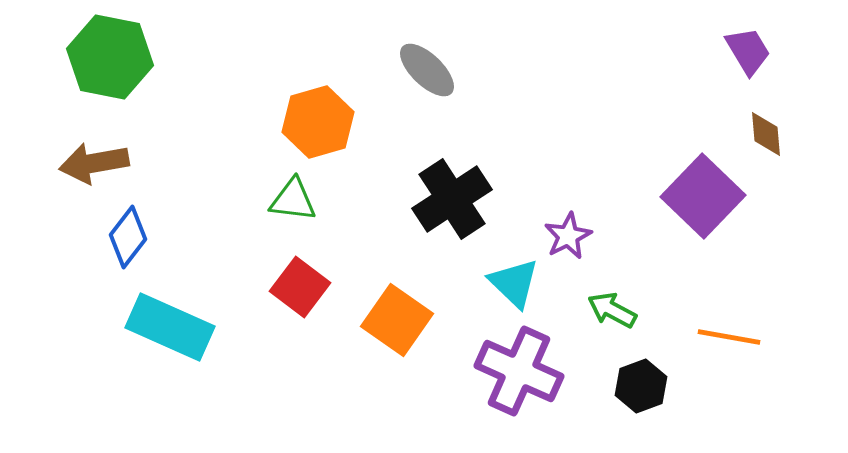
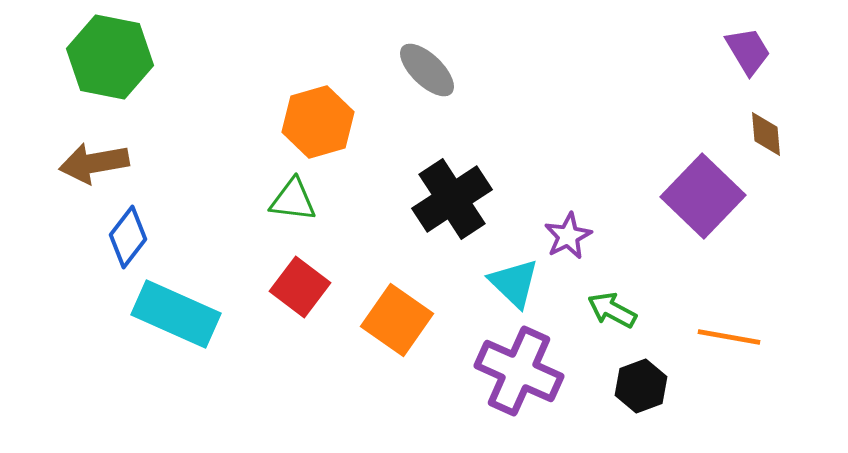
cyan rectangle: moved 6 px right, 13 px up
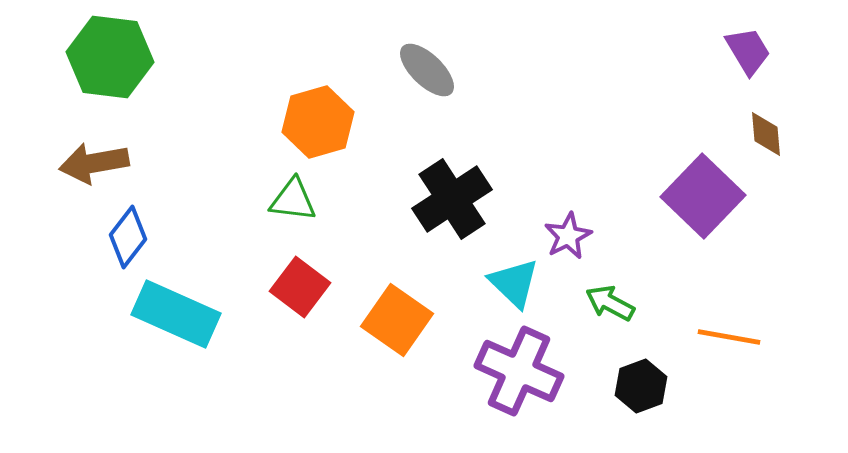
green hexagon: rotated 4 degrees counterclockwise
green arrow: moved 2 px left, 7 px up
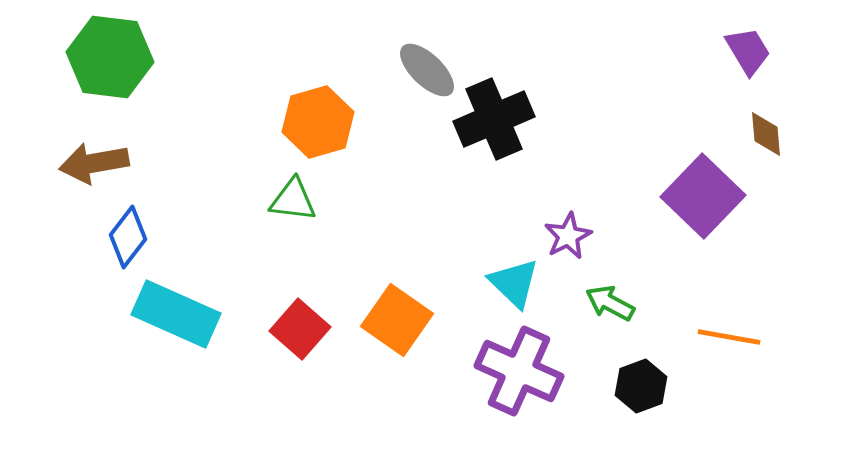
black cross: moved 42 px right, 80 px up; rotated 10 degrees clockwise
red square: moved 42 px down; rotated 4 degrees clockwise
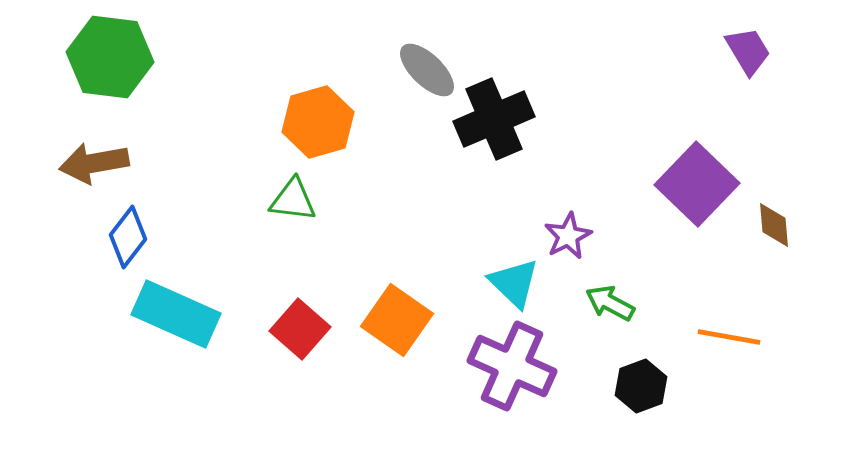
brown diamond: moved 8 px right, 91 px down
purple square: moved 6 px left, 12 px up
purple cross: moved 7 px left, 5 px up
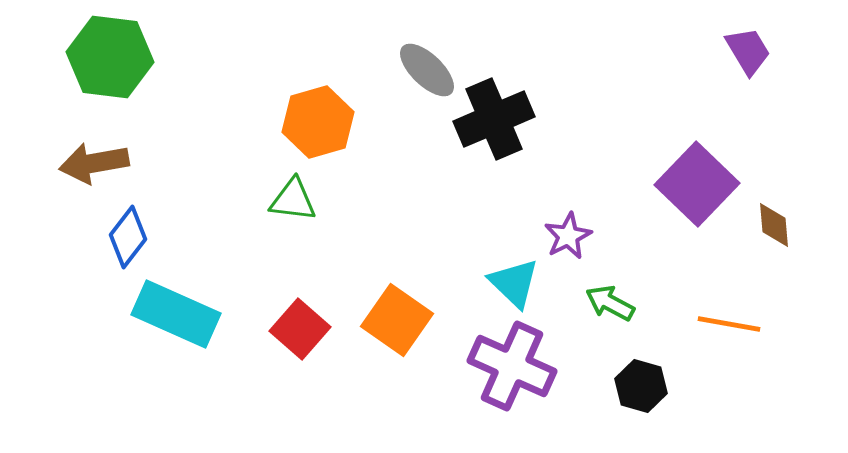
orange line: moved 13 px up
black hexagon: rotated 24 degrees counterclockwise
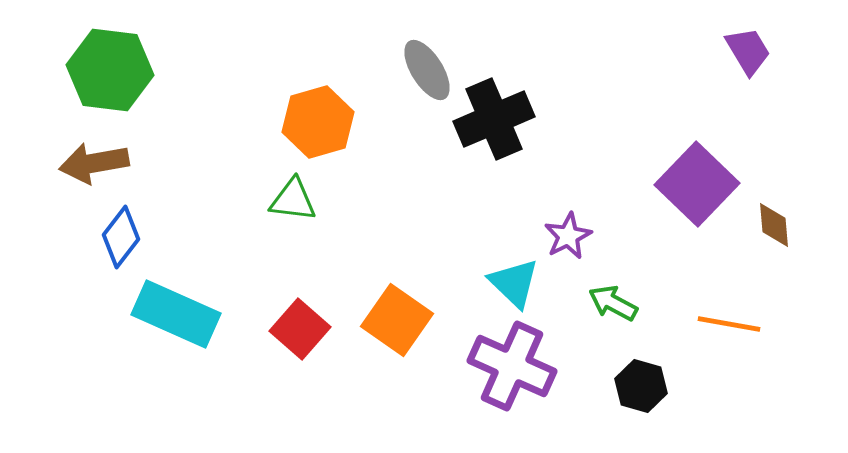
green hexagon: moved 13 px down
gray ellipse: rotated 14 degrees clockwise
blue diamond: moved 7 px left
green arrow: moved 3 px right
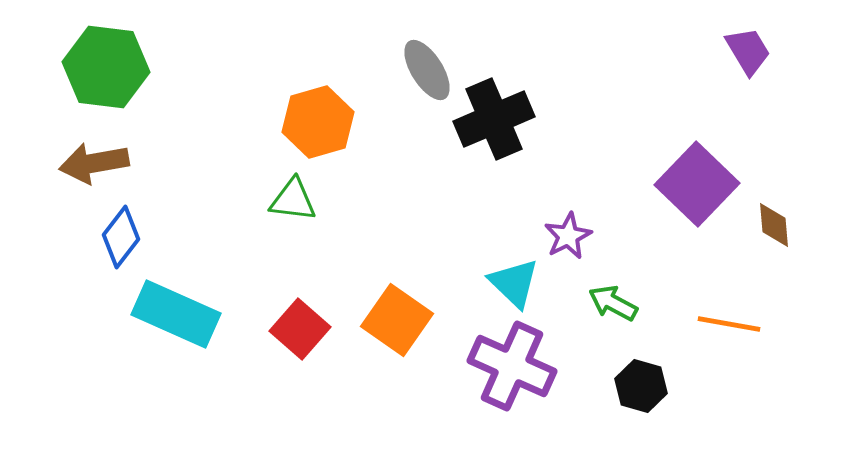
green hexagon: moved 4 px left, 3 px up
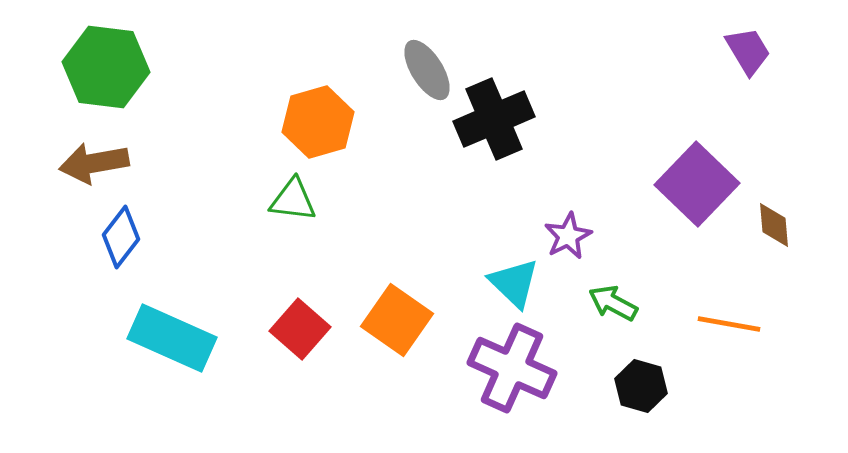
cyan rectangle: moved 4 px left, 24 px down
purple cross: moved 2 px down
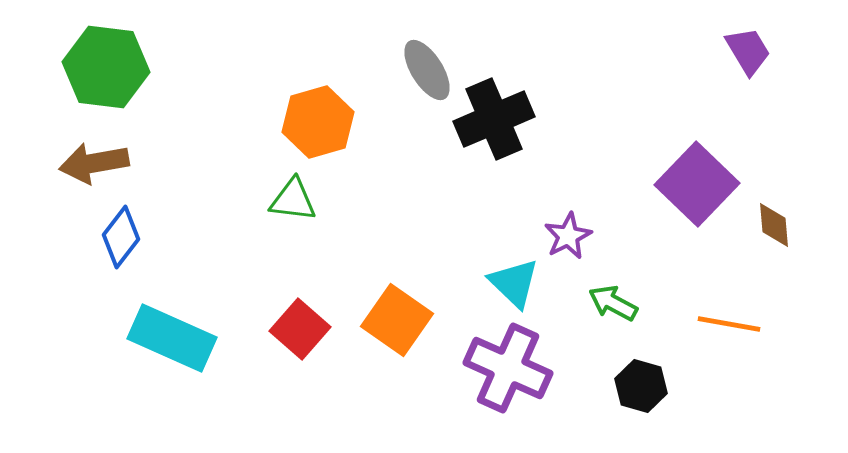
purple cross: moved 4 px left
